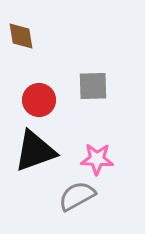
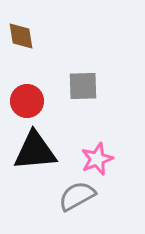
gray square: moved 10 px left
red circle: moved 12 px left, 1 px down
black triangle: rotated 15 degrees clockwise
pink star: rotated 24 degrees counterclockwise
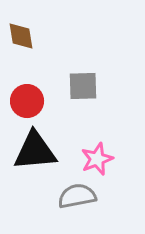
gray semicircle: rotated 18 degrees clockwise
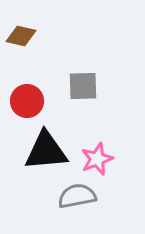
brown diamond: rotated 68 degrees counterclockwise
black triangle: moved 11 px right
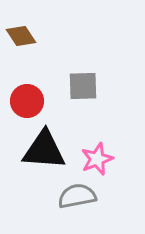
brown diamond: rotated 44 degrees clockwise
black triangle: moved 2 px left, 1 px up; rotated 9 degrees clockwise
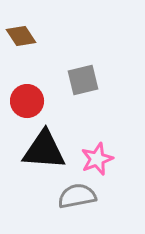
gray square: moved 6 px up; rotated 12 degrees counterclockwise
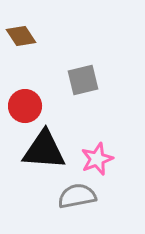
red circle: moved 2 px left, 5 px down
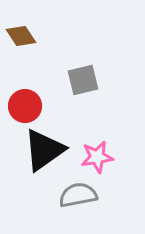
black triangle: rotated 39 degrees counterclockwise
pink star: moved 2 px up; rotated 12 degrees clockwise
gray semicircle: moved 1 px right, 1 px up
